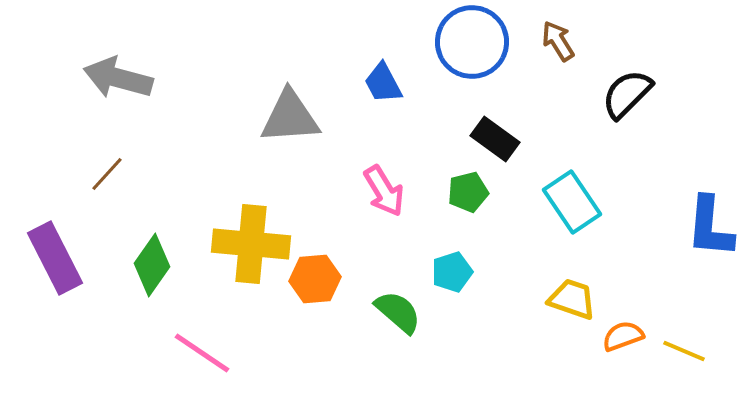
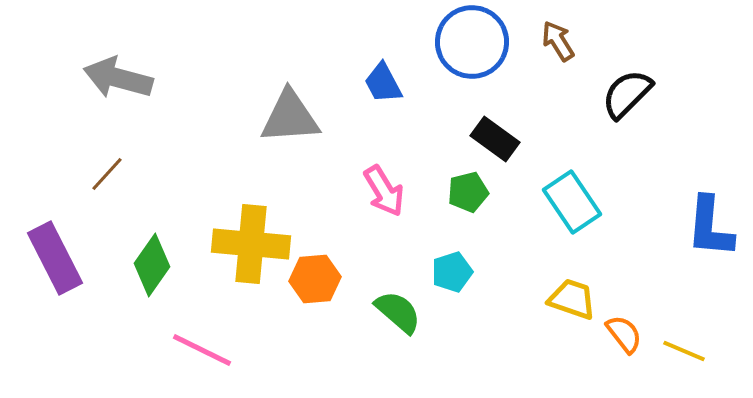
orange semicircle: moved 1 px right, 2 px up; rotated 72 degrees clockwise
pink line: moved 3 px up; rotated 8 degrees counterclockwise
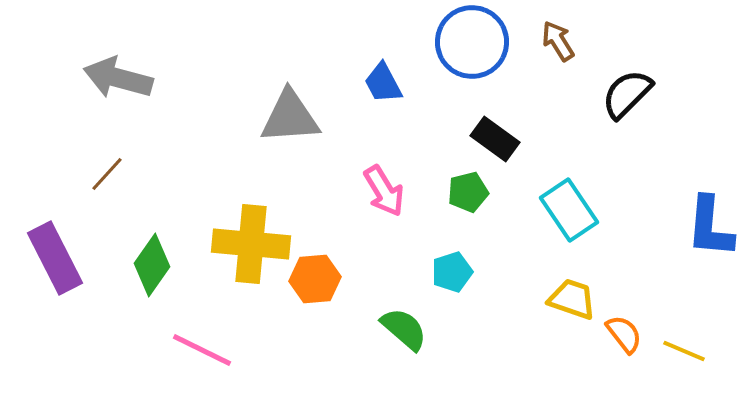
cyan rectangle: moved 3 px left, 8 px down
green semicircle: moved 6 px right, 17 px down
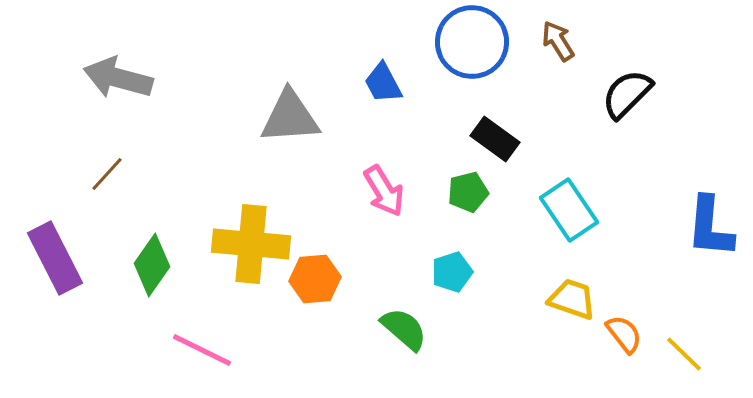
yellow line: moved 3 px down; rotated 21 degrees clockwise
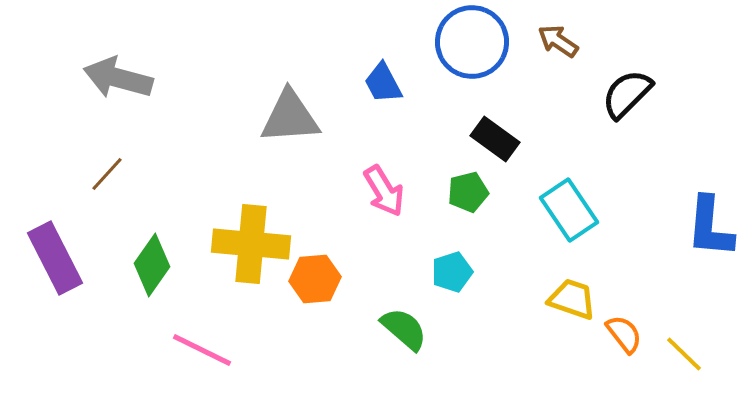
brown arrow: rotated 24 degrees counterclockwise
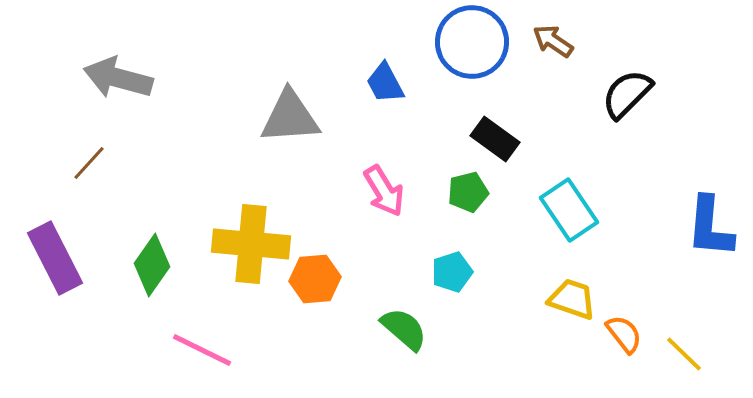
brown arrow: moved 5 px left
blue trapezoid: moved 2 px right
brown line: moved 18 px left, 11 px up
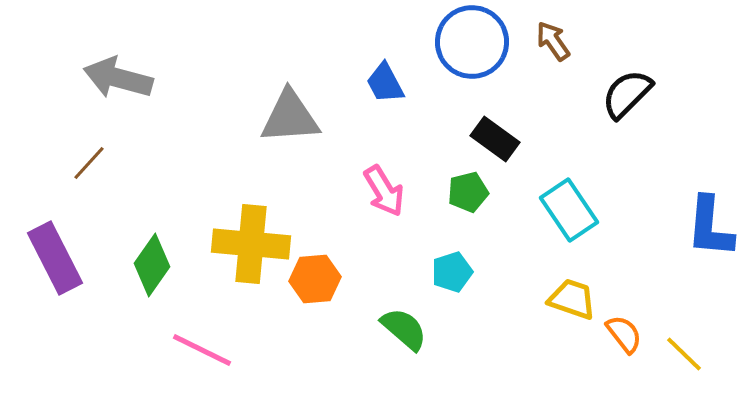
brown arrow: rotated 21 degrees clockwise
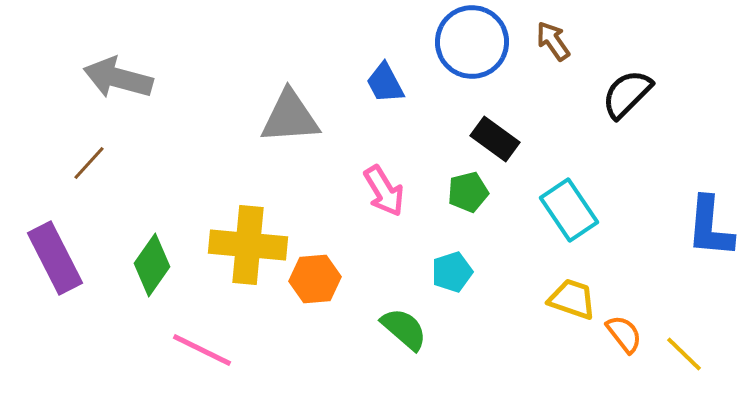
yellow cross: moved 3 px left, 1 px down
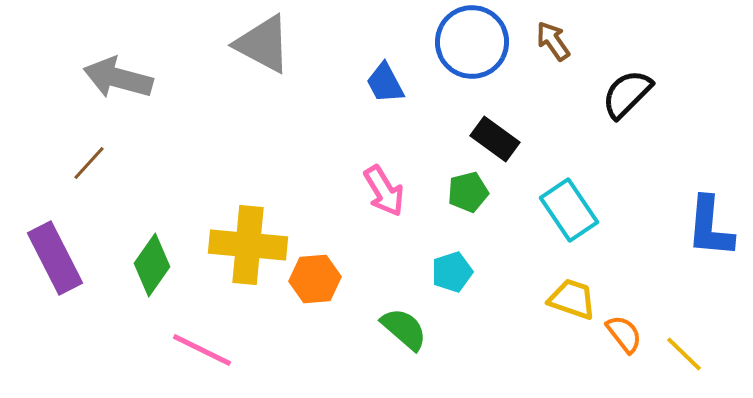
gray triangle: moved 27 px left, 73 px up; rotated 32 degrees clockwise
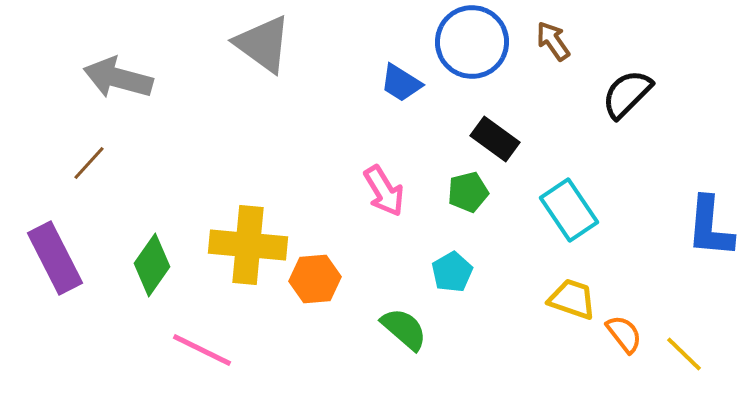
gray triangle: rotated 8 degrees clockwise
blue trapezoid: moved 16 px right; rotated 30 degrees counterclockwise
cyan pentagon: rotated 12 degrees counterclockwise
